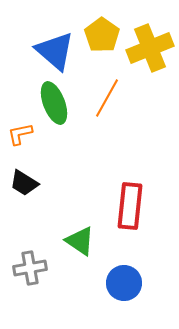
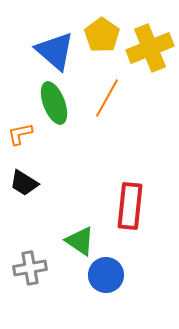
blue circle: moved 18 px left, 8 px up
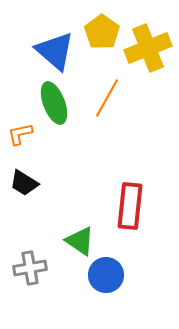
yellow pentagon: moved 3 px up
yellow cross: moved 2 px left
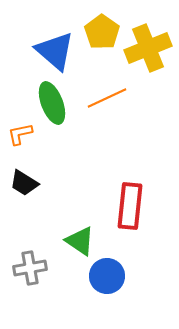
orange line: rotated 36 degrees clockwise
green ellipse: moved 2 px left
blue circle: moved 1 px right, 1 px down
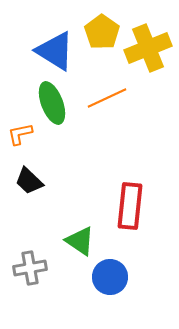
blue triangle: rotated 9 degrees counterclockwise
black trapezoid: moved 5 px right, 2 px up; rotated 12 degrees clockwise
blue circle: moved 3 px right, 1 px down
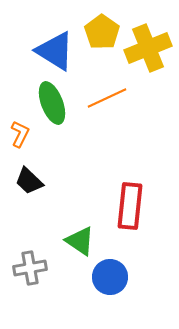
orange L-shape: rotated 128 degrees clockwise
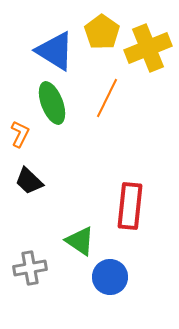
orange line: rotated 39 degrees counterclockwise
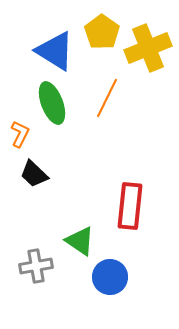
black trapezoid: moved 5 px right, 7 px up
gray cross: moved 6 px right, 2 px up
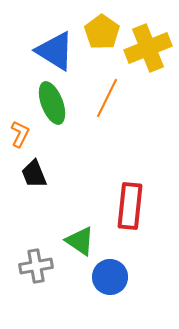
black trapezoid: rotated 24 degrees clockwise
